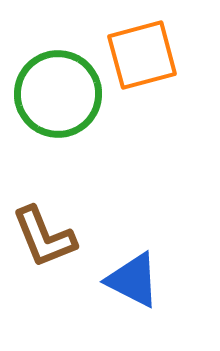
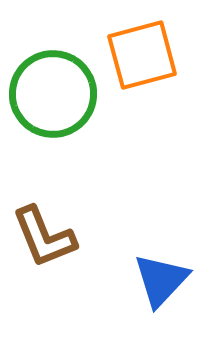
green circle: moved 5 px left
blue triangle: moved 28 px right; rotated 46 degrees clockwise
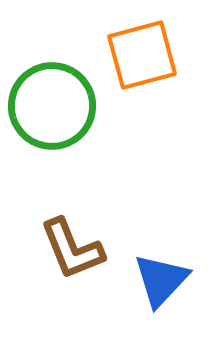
green circle: moved 1 px left, 12 px down
brown L-shape: moved 28 px right, 12 px down
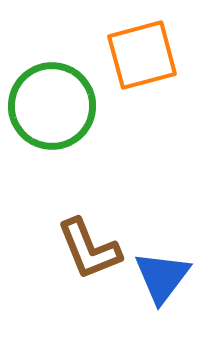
brown L-shape: moved 17 px right
blue triangle: moved 1 px right, 3 px up; rotated 6 degrees counterclockwise
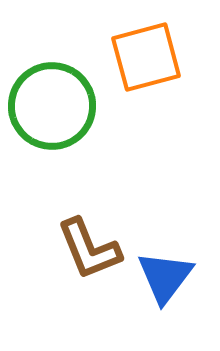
orange square: moved 4 px right, 2 px down
blue triangle: moved 3 px right
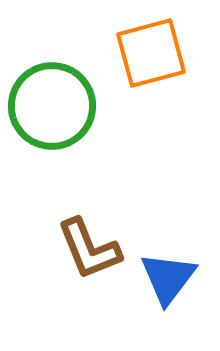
orange square: moved 5 px right, 4 px up
blue triangle: moved 3 px right, 1 px down
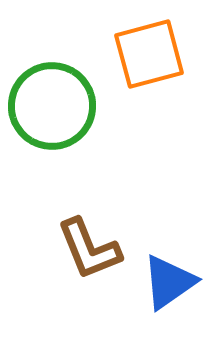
orange square: moved 2 px left, 1 px down
blue triangle: moved 1 px right, 4 px down; rotated 18 degrees clockwise
